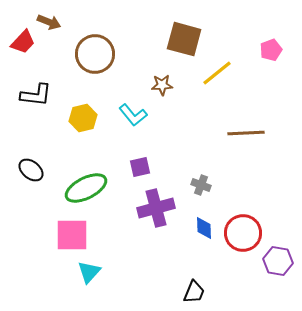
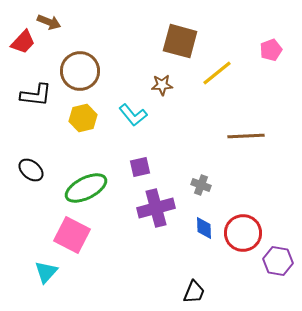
brown square: moved 4 px left, 2 px down
brown circle: moved 15 px left, 17 px down
brown line: moved 3 px down
pink square: rotated 27 degrees clockwise
cyan triangle: moved 43 px left
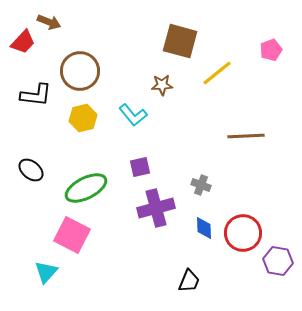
black trapezoid: moved 5 px left, 11 px up
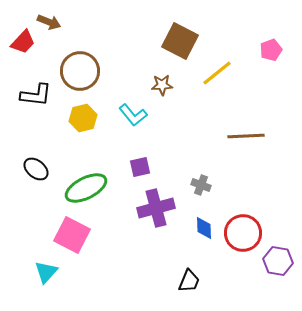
brown square: rotated 12 degrees clockwise
black ellipse: moved 5 px right, 1 px up
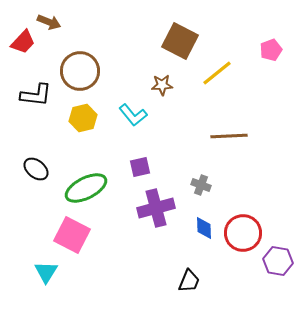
brown line: moved 17 px left
cyan triangle: rotated 10 degrees counterclockwise
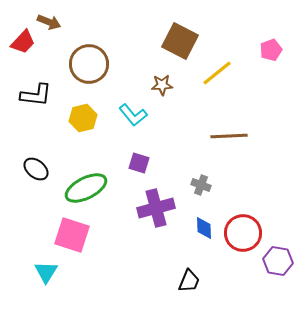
brown circle: moved 9 px right, 7 px up
purple square: moved 1 px left, 4 px up; rotated 30 degrees clockwise
pink square: rotated 9 degrees counterclockwise
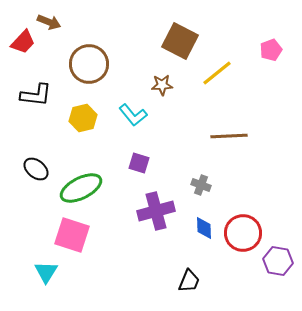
green ellipse: moved 5 px left
purple cross: moved 3 px down
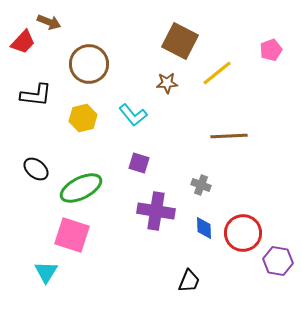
brown star: moved 5 px right, 2 px up
purple cross: rotated 24 degrees clockwise
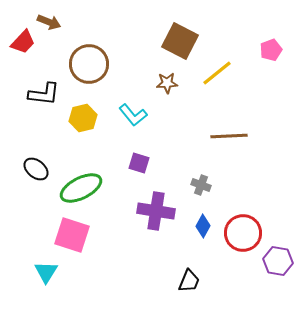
black L-shape: moved 8 px right, 1 px up
blue diamond: moved 1 px left, 2 px up; rotated 30 degrees clockwise
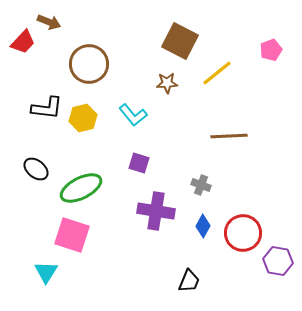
black L-shape: moved 3 px right, 14 px down
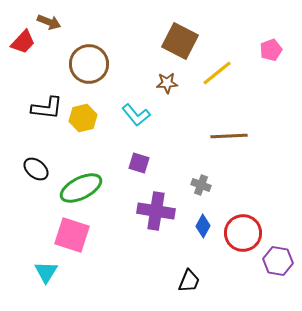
cyan L-shape: moved 3 px right
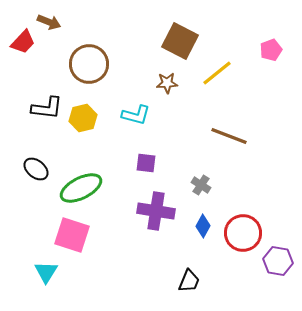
cyan L-shape: rotated 36 degrees counterclockwise
brown line: rotated 24 degrees clockwise
purple square: moved 7 px right; rotated 10 degrees counterclockwise
gray cross: rotated 12 degrees clockwise
